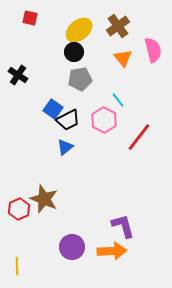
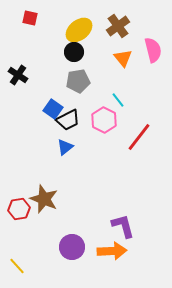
gray pentagon: moved 2 px left, 2 px down
red hexagon: rotated 15 degrees clockwise
yellow line: rotated 42 degrees counterclockwise
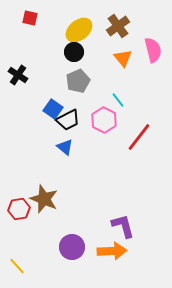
gray pentagon: rotated 15 degrees counterclockwise
blue triangle: rotated 42 degrees counterclockwise
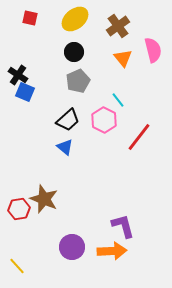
yellow ellipse: moved 4 px left, 11 px up
blue square: moved 28 px left, 17 px up; rotated 12 degrees counterclockwise
black trapezoid: rotated 15 degrees counterclockwise
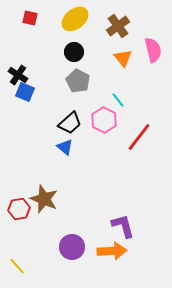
gray pentagon: rotated 20 degrees counterclockwise
black trapezoid: moved 2 px right, 3 px down
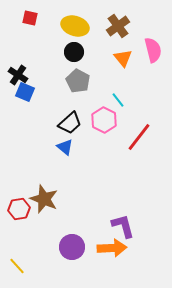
yellow ellipse: moved 7 px down; rotated 56 degrees clockwise
orange arrow: moved 3 px up
